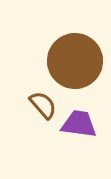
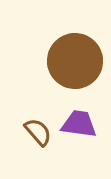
brown semicircle: moved 5 px left, 27 px down
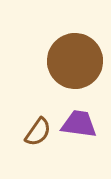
brown semicircle: rotated 76 degrees clockwise
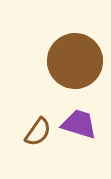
purple trapezoid: rotated 9 degrees clockwise
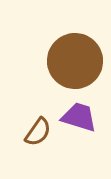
purple trapezoid: moved 7 px up
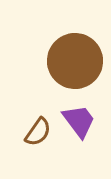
purple trapezoid: moved 4 px down; rotated 36 degrees clockwise
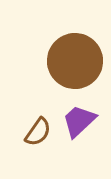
purple trapezoid: rotated 96 degrees counterclockwise
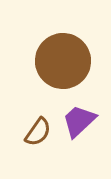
brown circle: moved 12 px left
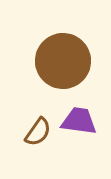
purple trapezoid: rotated 51 degrees clockwise
